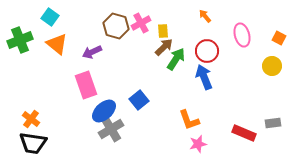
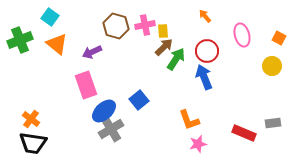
pink cross: moved 4 px right, 2 px down; rotated 18 degrees clockwise
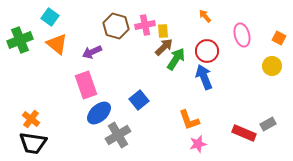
blue ellipse: moved 5 px left, 2 px down
gray rectangle: moved 5 px left, 1 px down; rotated 21 degrees counterclockwise
gray cross: moved 7 px right, 6 px down
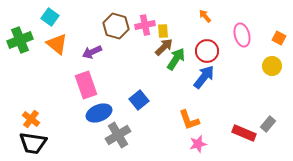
blue arrow: rotated 60 degrees clockwise
blue ellipse: rotated 20 degrees clockwise
gray rectangle: rotated 21 degrees counterclockwise
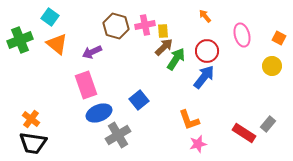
red rectangle: rotated 10 degrees clockwise
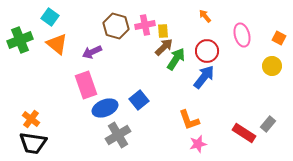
blue ellipse: moved 6 px right, 5 px up
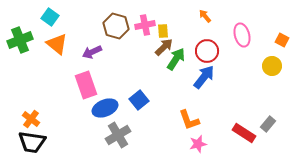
orange square: moved 3 px right, 2 px down
black trapezoid: moved 1 px left, 1 px up
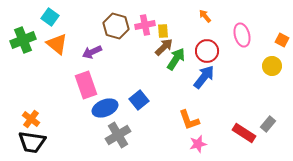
green cross: moved 3 px right
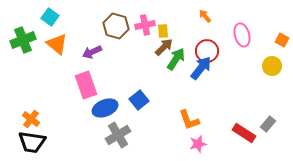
blue arrow: moved 3 px left, 9 px up
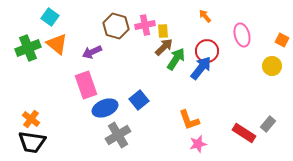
green cross: moved 5 px right, 8 px down
